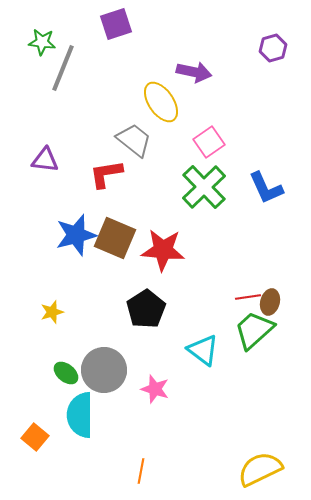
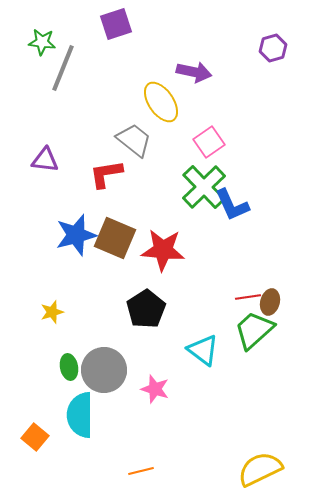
blue L-shape: moved 34 px left, 17 px down
green ellipse: moved 3 px right, 6 px up; rotated 40 degrees clockwise
orange line: rotated 65 degrees clockwise
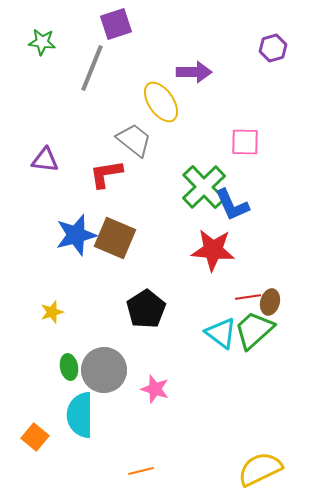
gray line: moved 29 px right
purple arrow: rotated 12 degrees counterclockwise
pink square: moved 36 px right; rotated 36 degrees clockwise
red star: moved 50 px right
cyan triangle: moved 18 px right, 17 px up
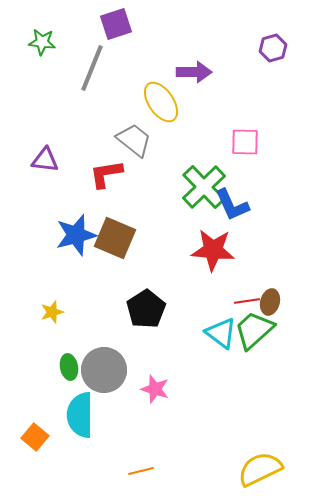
red line: moved 1 px left, 4 px down
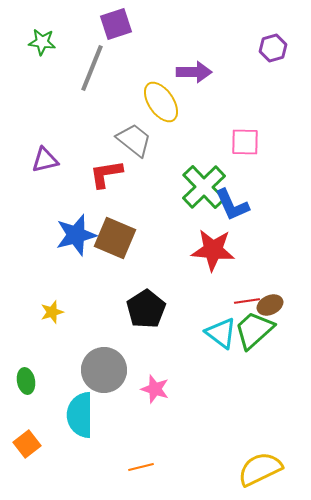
purple triangle: rotated 20 degrees counterclockwise
brown ellipse: moved 3 px down; rotated 50 degrees clockwise
green ellipse: moved 43 px left, 14 px down
orange square: moved 8 px left, 7 px down; rotated 12 degrees clockwise
orange line: moved 4 px up
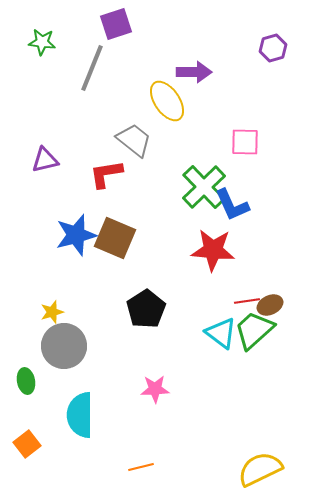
yellow ellipse: moved 6 px right, 1 px up
gray circle: moved 40 px left, 24 px up
pink star: rotated 20 degrees counterclockwise
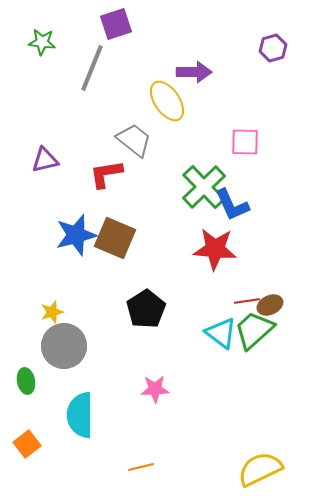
red star: moved 2 px right, 1 px up
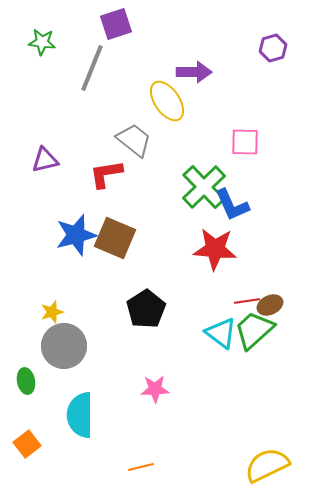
yellow semicircle: moved 7 px right, 4 px up
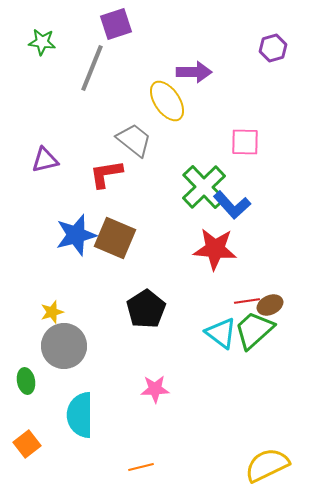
blue L-shape: rotated 18 degrees counterclockwise
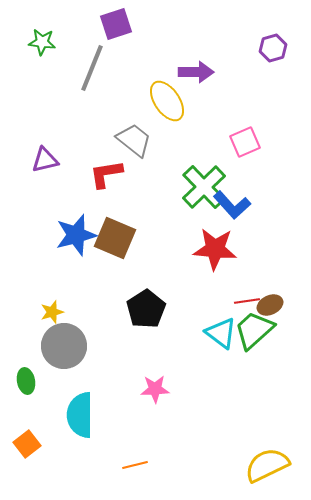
purple arrow: moved 2 px right
pink square: rotated 24 degrees counterclockwise
orange line: moved 6 px left, 2 px up
